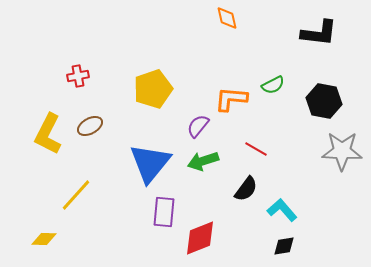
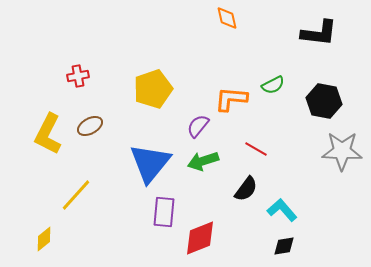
yellow diamond: rotated 40 degrees counterclockwise
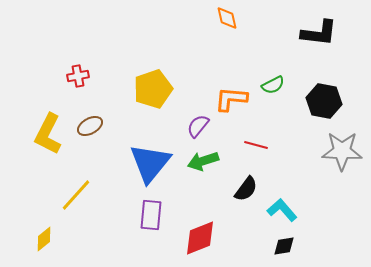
red line: moved 4 px up; rotated 15 degrees counterclockwise
purple rectangle: moved 13 px left, 3 px down
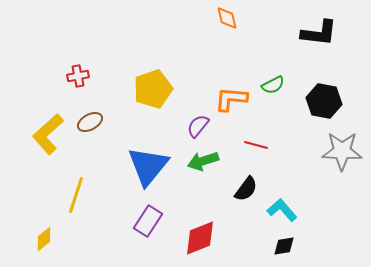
brown ellipse: moved 4 px up
yellow L-shape: rotated 21 degrees clockwise
blue triangle: moved 2 px left, 3 px down
yellow line: rotated 24 degrees counterclockwise
purple rectangle: moved 3 px left, 6 px down; rotated 28 degrees clockwise
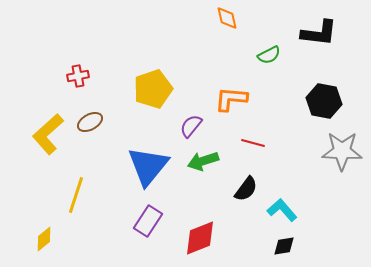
green semicircle: moved 4 px left, 30 px up
purple semicircle: moved 7 px left
red line: moved 3 px left, 2 px up
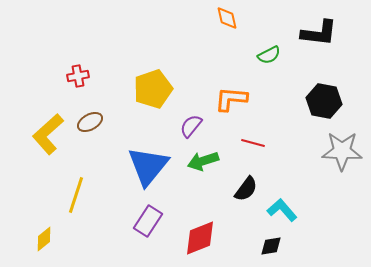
black diamond: moved 13 px left
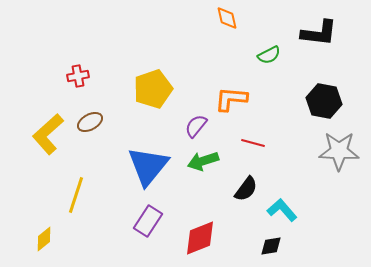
purple semicircle: moved 5 px right
gray star: moved 3 px left
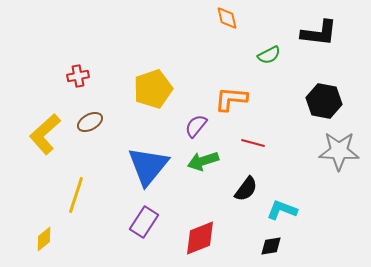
yellow L-shape: moved 3 px left
cyan L-shape: rotated 28 degrees counterclockwise
purple rectangle: moved 4 px left, 1 px down
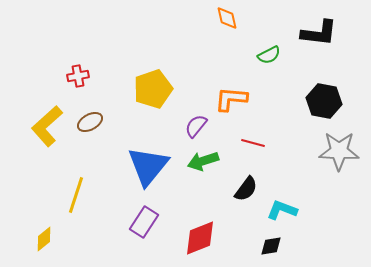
yellow L-shape: moved 2 px right, 8 px up
